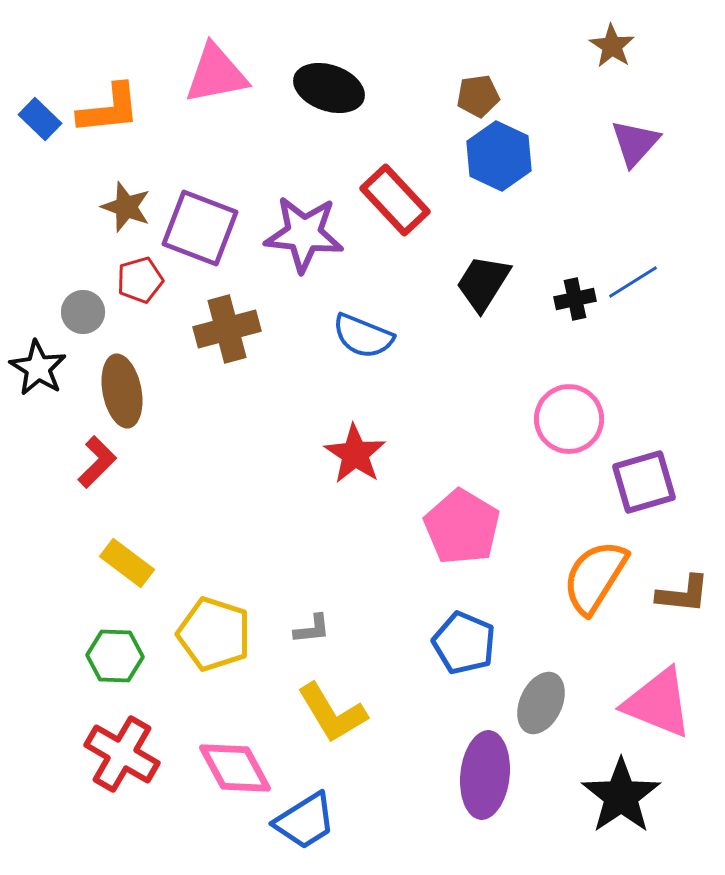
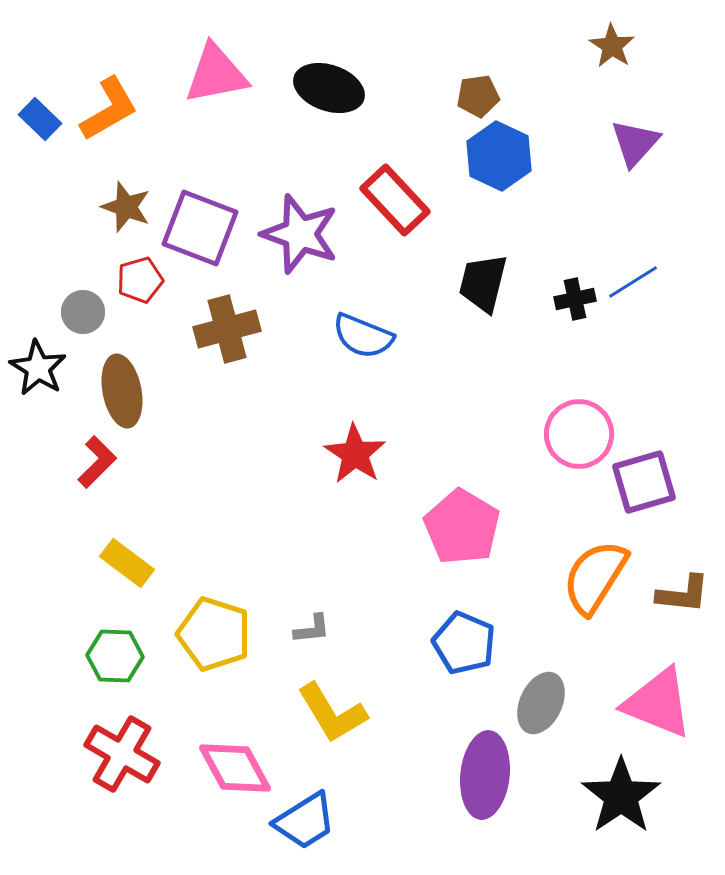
orange L-shape at (109, 109): rotated 24 degrees counterclockwise
purple star at (304, 234): moved 4 px left; rotated 14 degrees clockwise
black trapezoid at (483, 283): rotated 18 degrees counterclockwise
pink circle at (569, 419): moved 10 px right, 15 px down
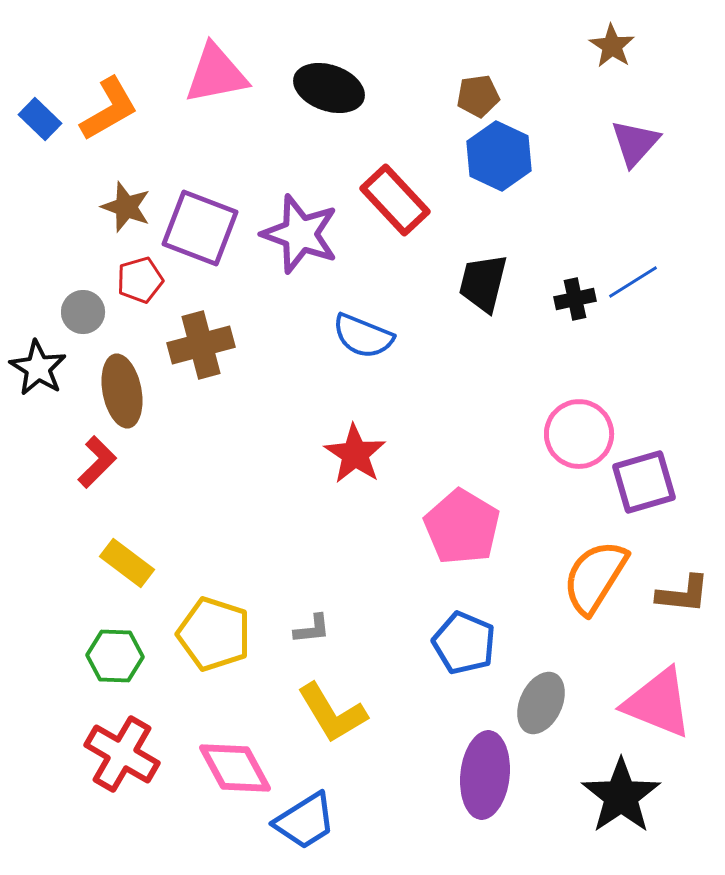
brown cross at (227, 329): moved 26 px left, 16 px down
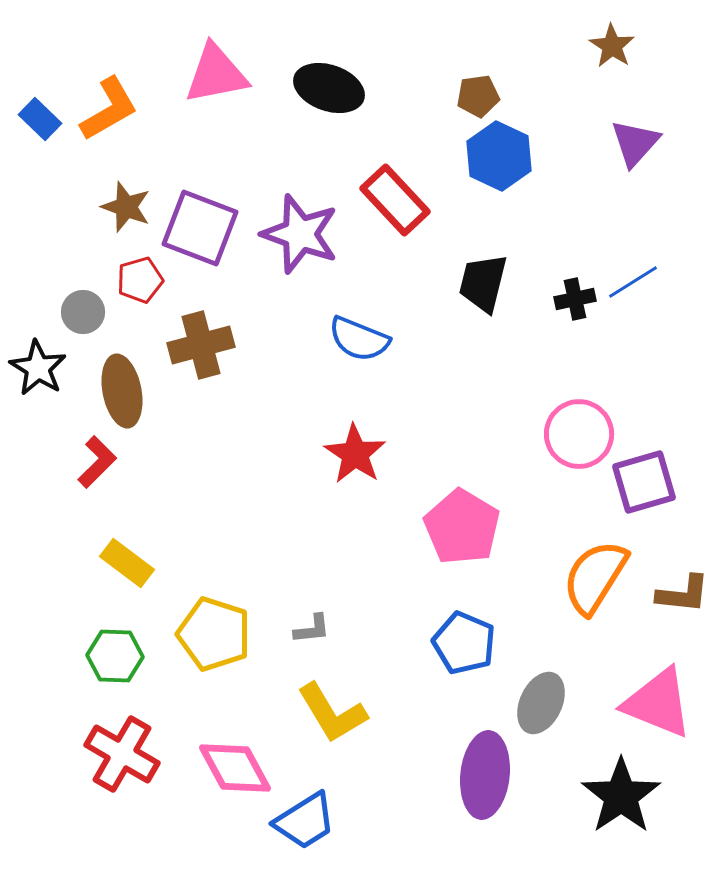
blue semicircle at (363, 336): moved 4 px left, 3 px down
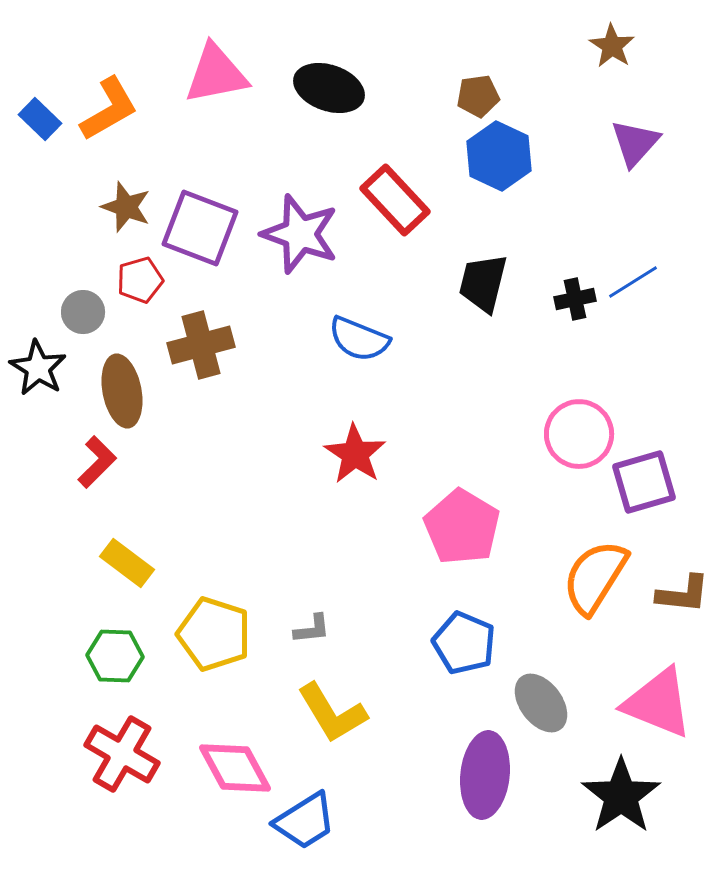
gray ellipse at (541, 703): rotated 62 degrees counterclockwise
